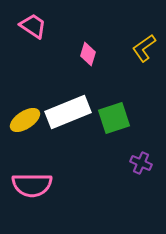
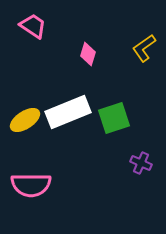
pink semicircle: moved 1 px left
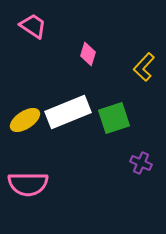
yellow L-shape: moved 19 px down; rotated 12 degrees counterclockwise
pink semicircle: moved 3 px left, 1 px up
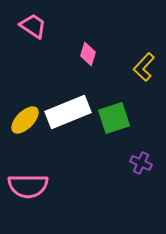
yellow ellipse: rotated 12 degrees counterclockwise
pink semicircle: moved 2 px down
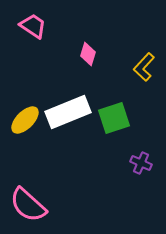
pink semicircle: moved 19 px down; rotated 42 degrees clockwise
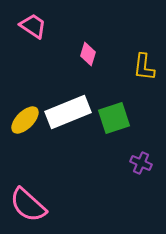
yellow L-shape: rotated 36 degrees counterclockwise
